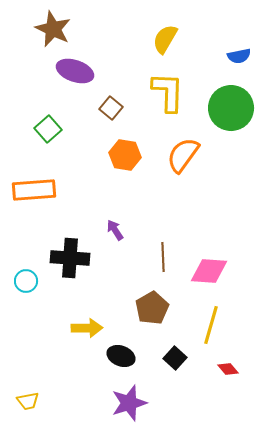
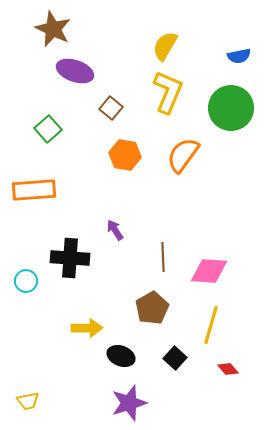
yellow semicircle: moved 7 px down
yellow L-shape: rotated 21 degrees clockwise
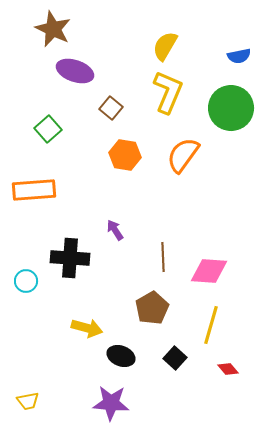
yellow arrow: rotated 16 degrees clockwise
purple star: moved 18 px left; rotated 21 degrees clockwise
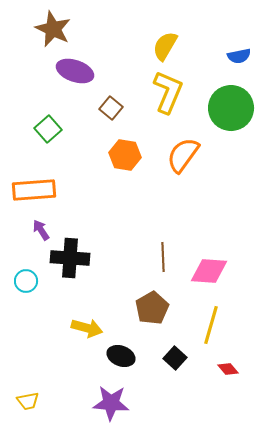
purple arrow: moved 74 px left
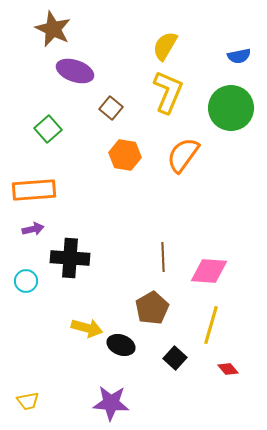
purple arrow: moved 8 px left, 1 px up; rotated 110 degrees clockwise
black ellipse: moved 11 px up
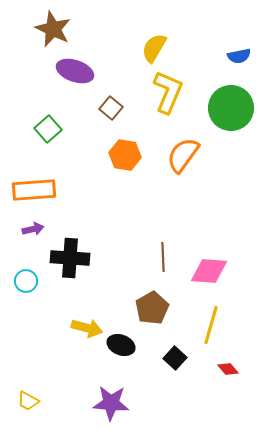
yellow semicircle: moved 11 px left, 2 px down
yellow trapezoid: rotated 40 degrees clockwise
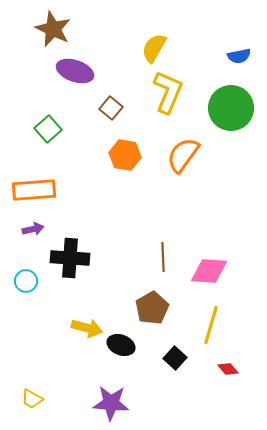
yellow trapezoid: moved 4 px right, 2 px up
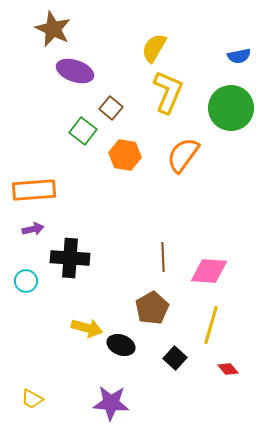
green square: moved 35 px right, 2 px down; rotated 12 degrees counterclockwise
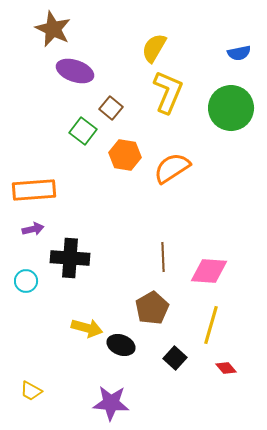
blue semicircle: moved 3 px up
orange semicircle: moved 11 px left, 13 px down; rotated 21 degrees clockwise
red diamond: moved 2 px left, 1 px up
yellow trapezoid: moved 1 px left, 8 px up
